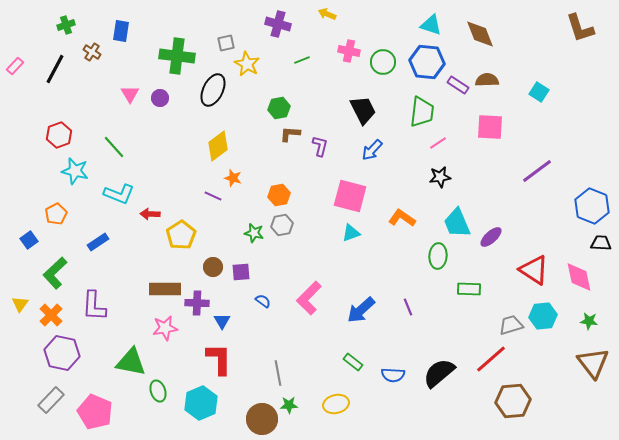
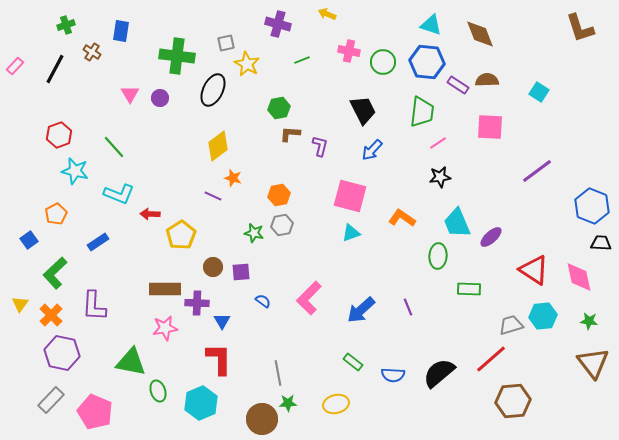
green star at (289, 405): moved 1 px left, 2 px up
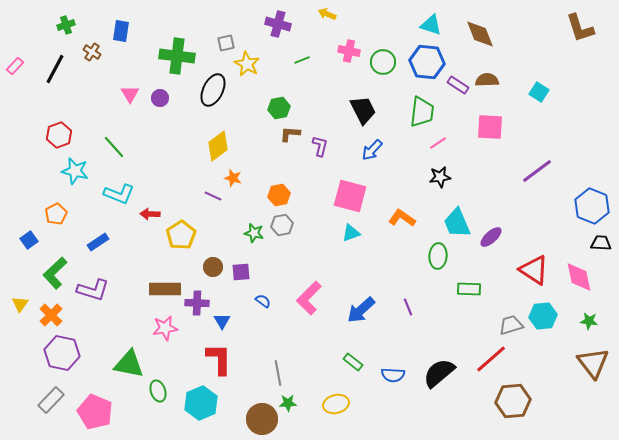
purple L-shape at (94, 306): moved 1 px left, 16 px up; rotated 76 degrees counterclockwise
green triangle at (131, 362): moved 2 px left, 2 px down
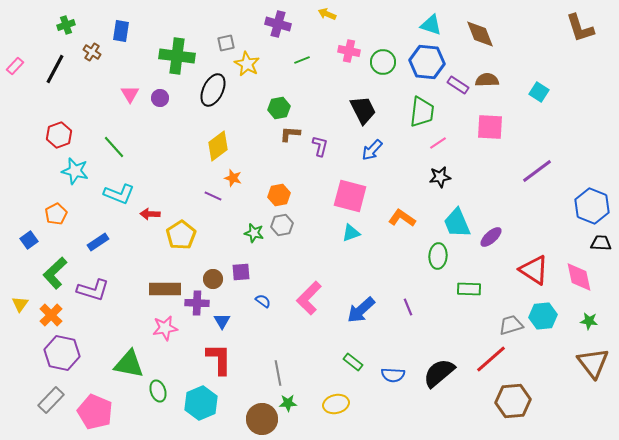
brown circle at (213, 267): moved 12 px down
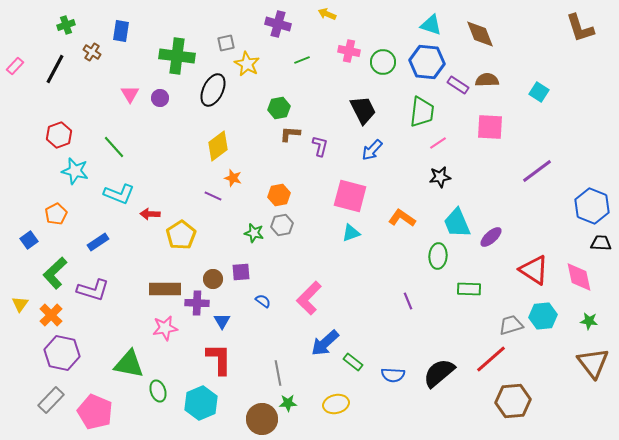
purple line at (408, 307): moved 6 px up
blue arrow at (361, 310): moved 36 px left, 33 px down
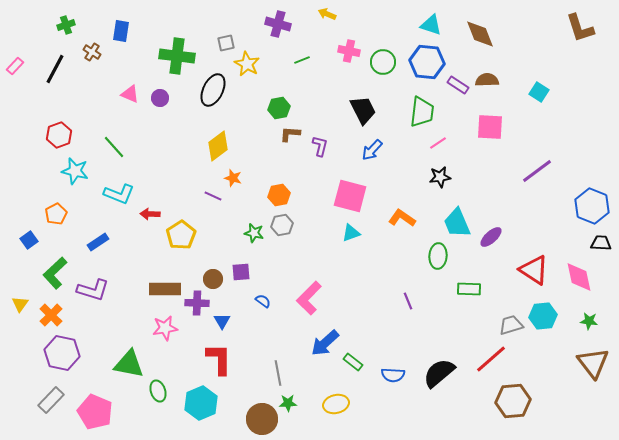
pink triangle at (130, 94): rotated 36 degrees counterclockwise
